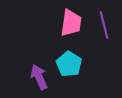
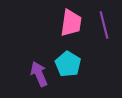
cyan pentagon: moved 1 px left
purple arrow: moved 3 px up
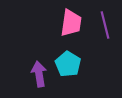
purple line: moved 1 px right
purple arrow: rotated 15 degrees clockwise
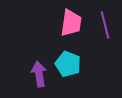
cyan pentagon: rotated 10 degrees counterclockwise
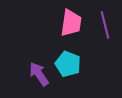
purple arrow: rotated 25 degrees counterclockwise
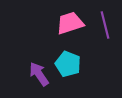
pink trapezoid: moved 1 px left; rotated 116 degrees counterclockwise
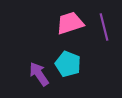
purple line: moved 1 px left, 2 px down
